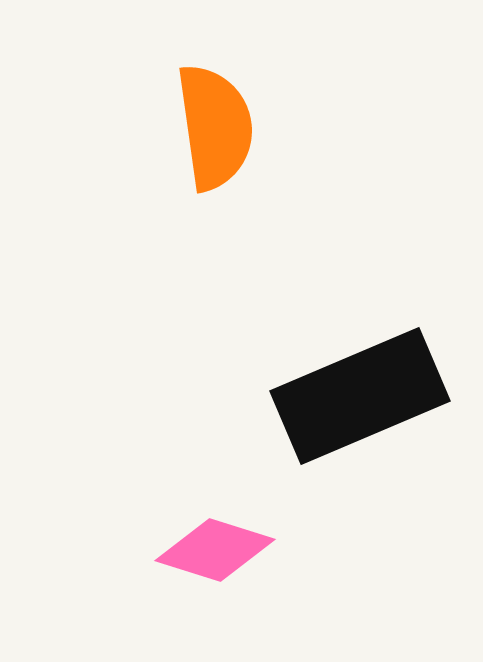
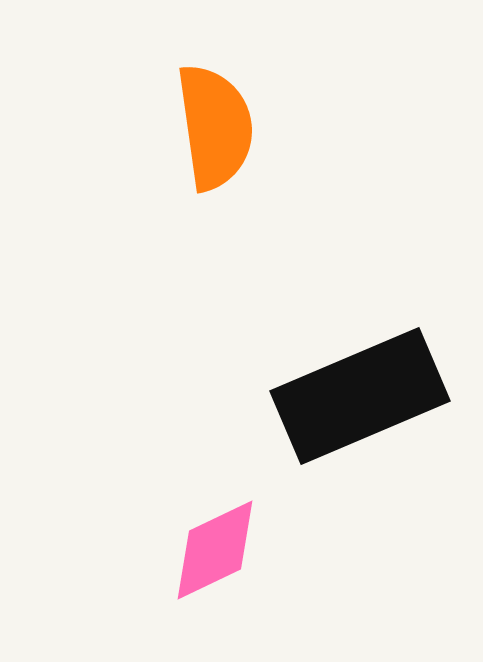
pink diamond: rotated 43 degrees counterclockwise
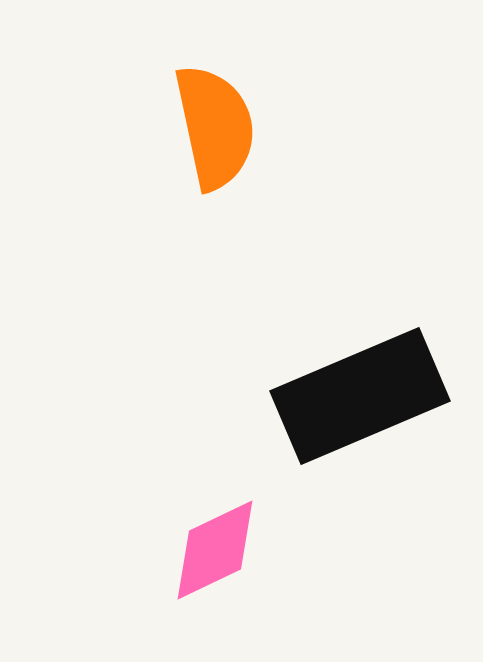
orange semicircle: rotated 4 degrees counterclockwise
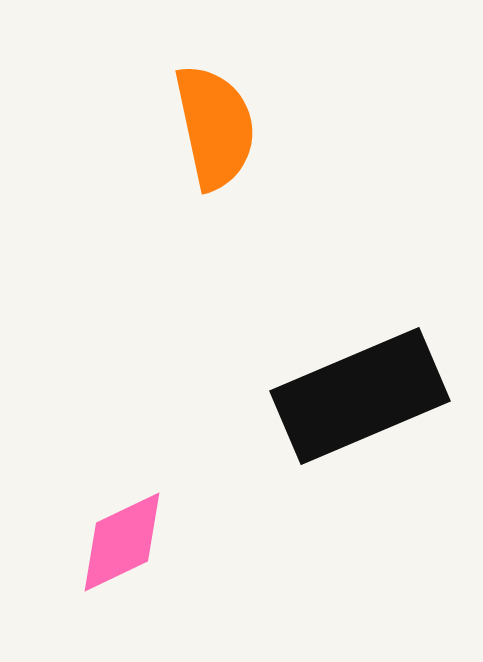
pink diamond: moved 93 px left, 8 px up
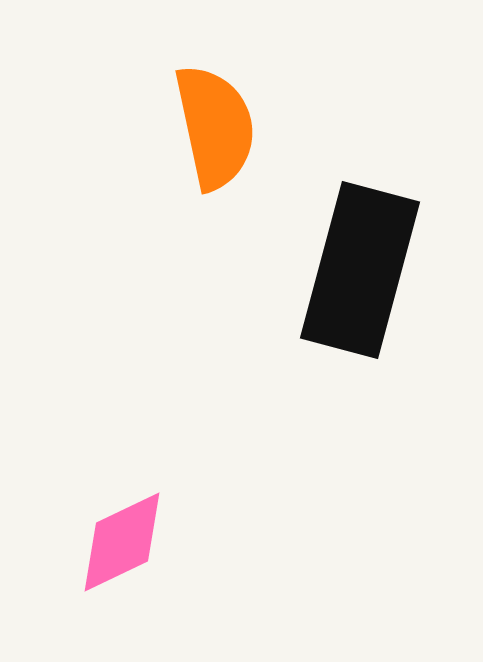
black rectangle: moved 126 px up; rotated 52 degrees counterclockwise
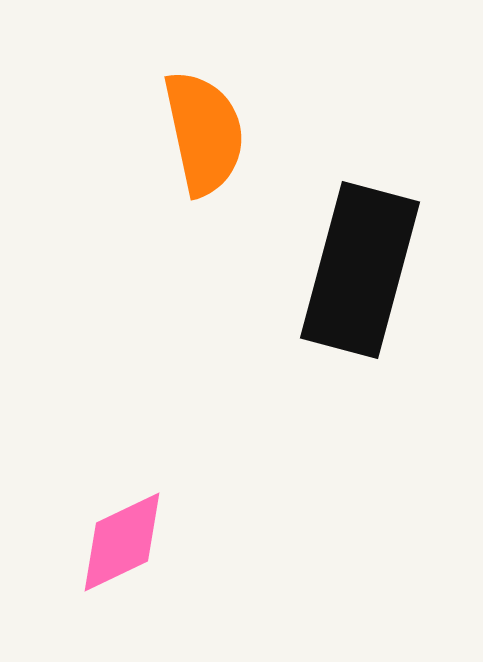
orange semicircle: moved 11 px left, 6 px down
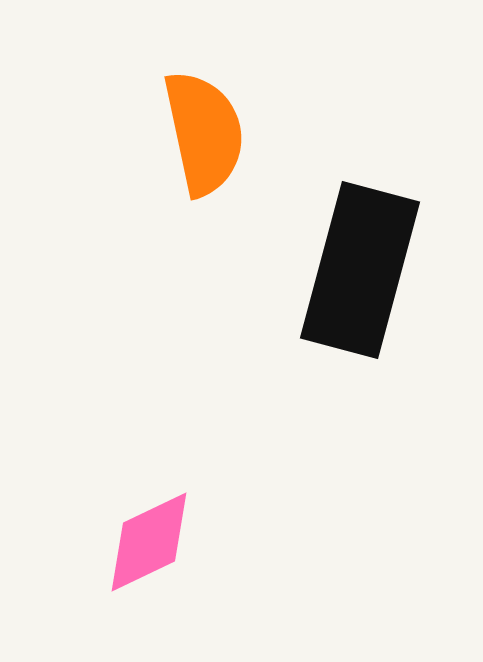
pink diamond: moved 27 px right
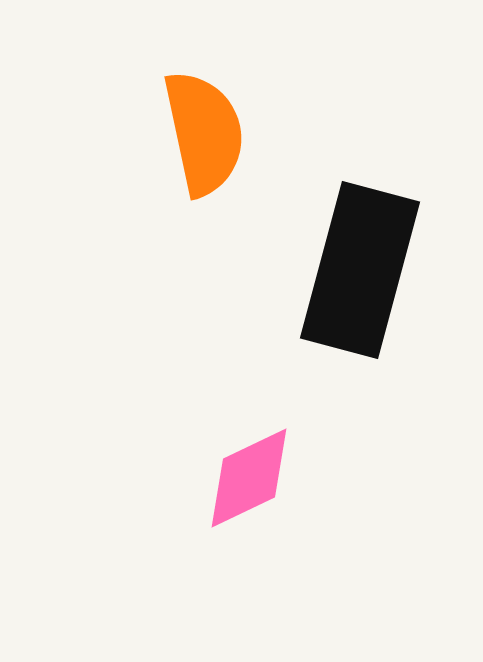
pink diamond: moved 100 px right, 64 px up
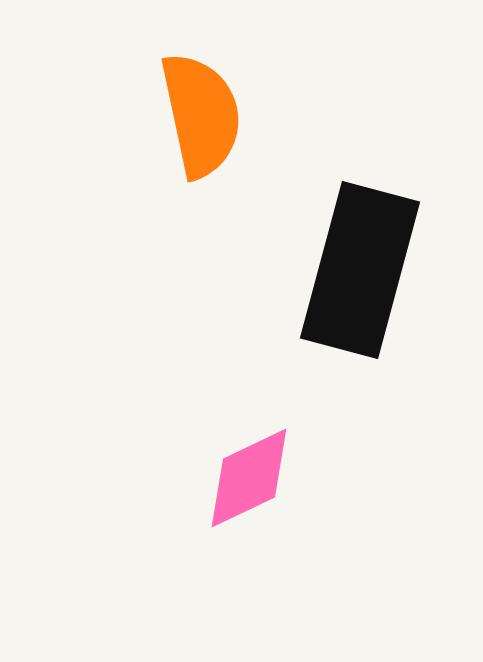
orange semicircle: moved 3 px left, 18 px up
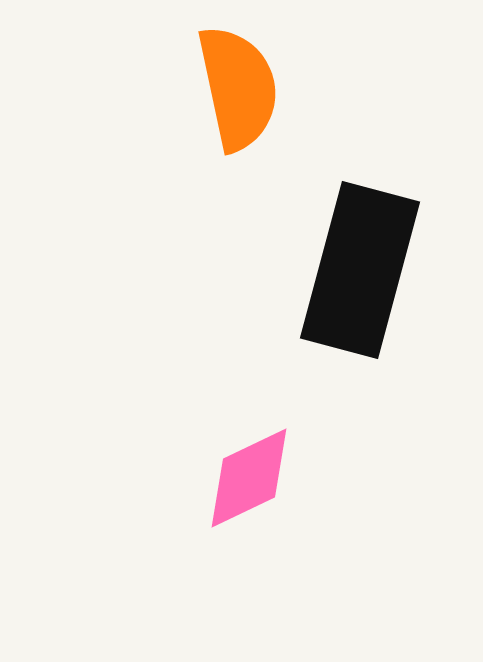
orange semicircle: moved 37 px right, 27 px up
